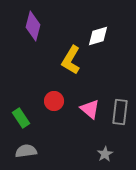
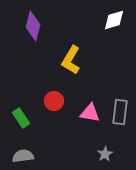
white diamond: moved 16 px right, 16 px up
pink triangle: moved 4 px down; rotated 30 degrees counterclockwise
gray semicircle: moved 3 px left, 5 px down
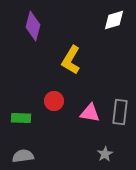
green rectangle: rotated 54 degrees counterclockwise
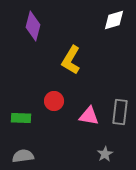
pink triangle: moved 1 px left, 3 px down
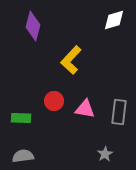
yellow L-shape: rotated 12 degrees clockwise
gray rectangle: moved 1 px left
pink triangle: moved 4 px left, 7 px up
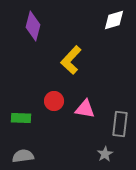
gray rectangle: moved 1 px right, 12 px down
